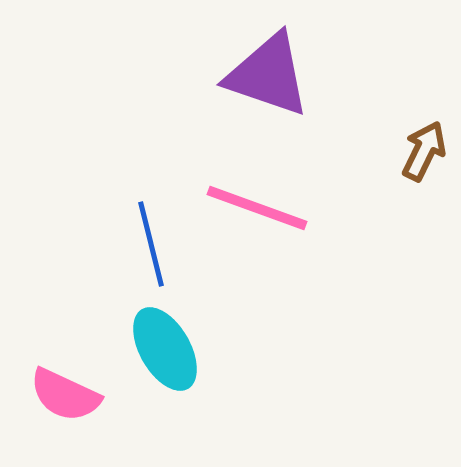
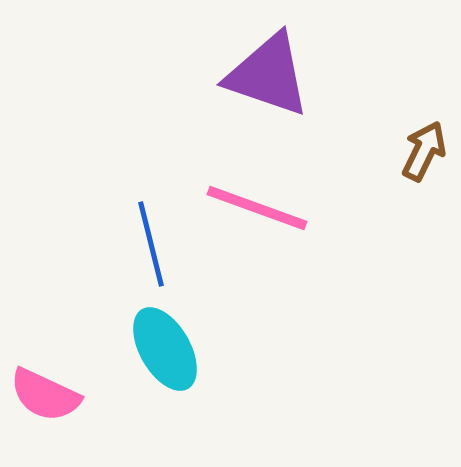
pink semicircle: moved 20 px left
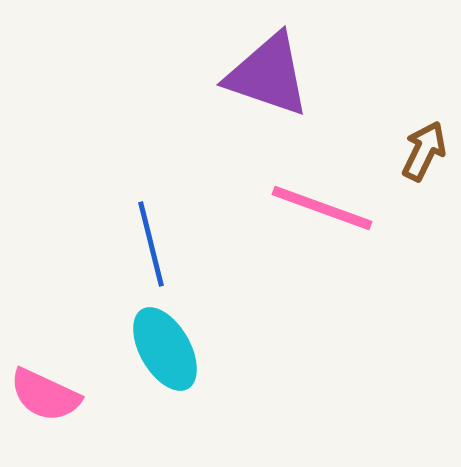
pink line: moved 65 px right
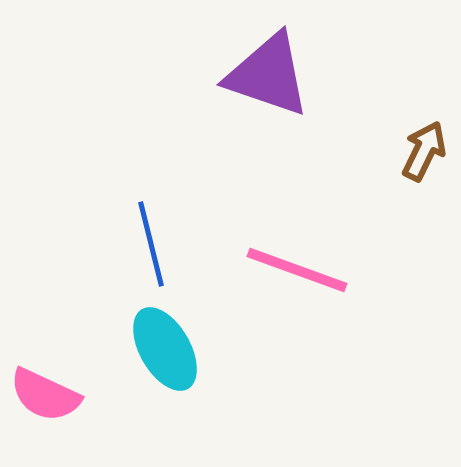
pink line: moved 25 px left, 62 px down
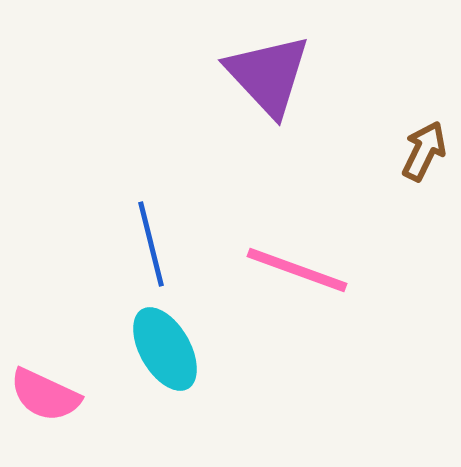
purple triangle: rotated 28 degrees clockwise
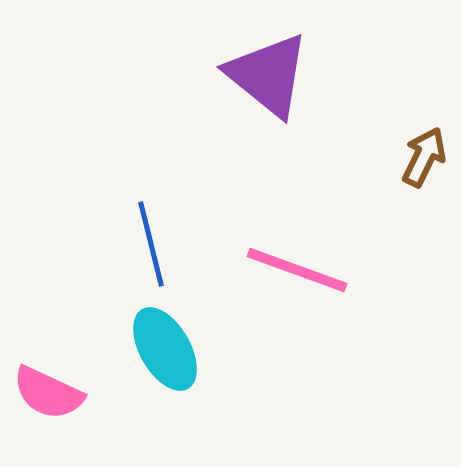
purple triangle: rotated 8 degrees counterclockwise
brown arrow: moved 6 px down
pink semicircle: moved 3 px right, 2 px up
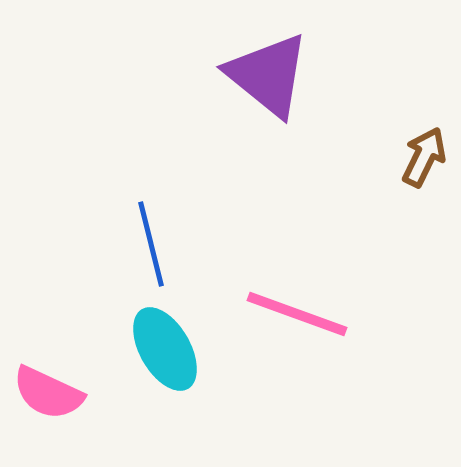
pink line: moved 44 px down
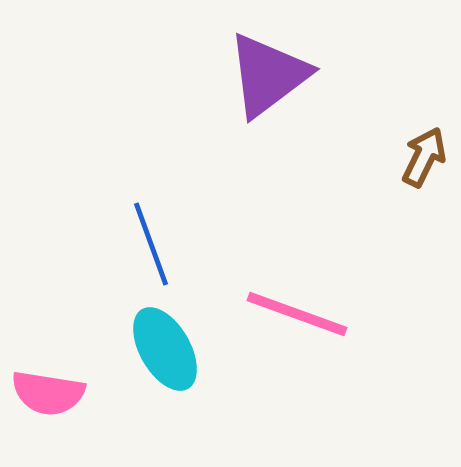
purple triangle: rotated 44 degrees clockwise
blue line: rotated 6 degrees counterclockwise
pink semicircle: rotated 16 degrees counterclockwise
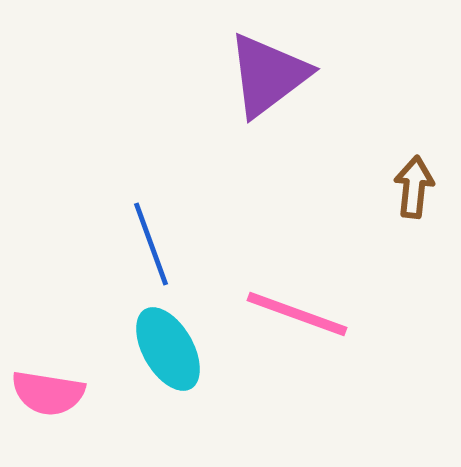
brown arrow: moved 10 px left, 30 px down; rotated 20 degrees counterclockwise
cyan ellipse: moved 3 px right
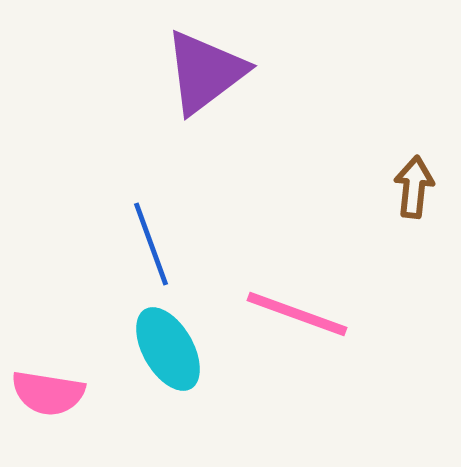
purple triangle: moved 63 px left, 3 px up
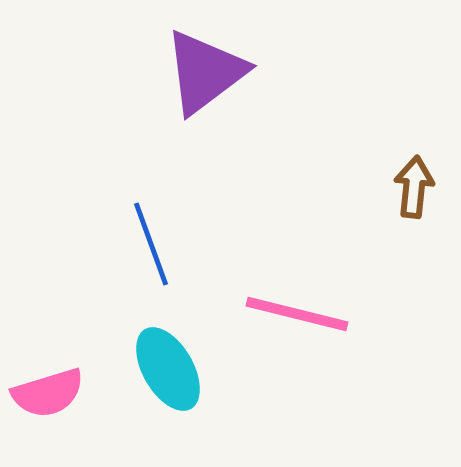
pink line: rotated 6 degrees counterclockwise
cyan ellipse: moved 20 px down
pink semicircle: rotated 26 degrees counterclockwise
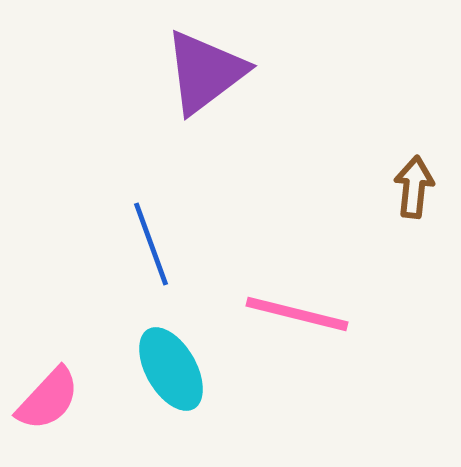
cyan ellipse: moved 3 px right
pink semicircle: moved 6 px down; rotated 30 degrees counterclockwise
